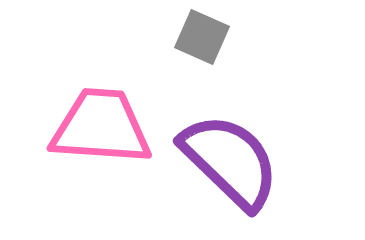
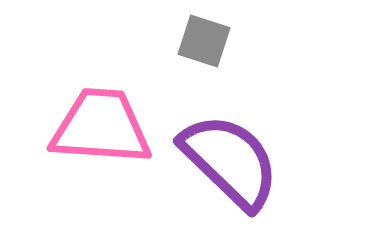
gray square: moved 2 px right, 4 px down; rotated 6 degrees counterclockwise
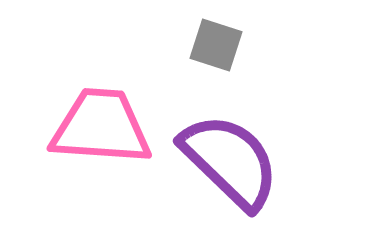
gray square: moved 12 px right, 4 px down
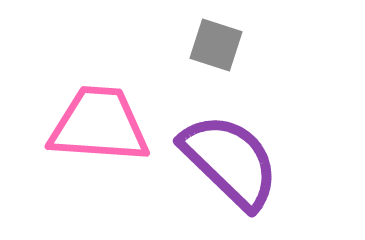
pink trapezoid: moved 2 px left, 2 px up
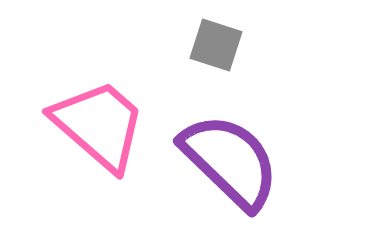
pink trapezoid: rotated 37 degrees clockwise
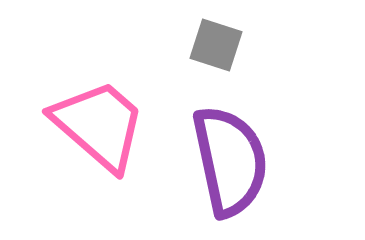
purple semicircle: rotated 34 degrees clockwise
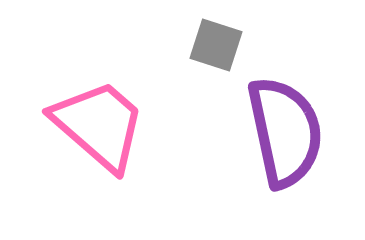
purple semicircle: moved 55 px right, 29 px up
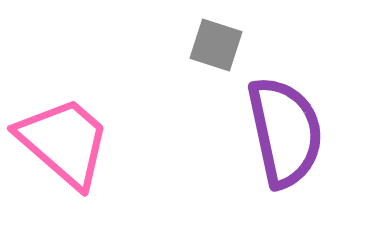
pink trapezoid: moved 35 px left, 17 px down
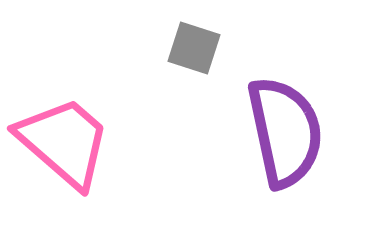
gray square: moved 22 px left, 3 px down
